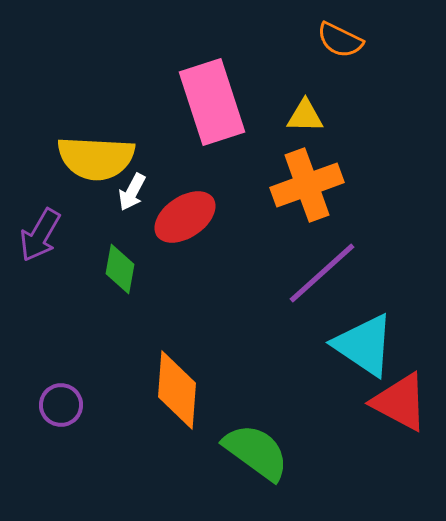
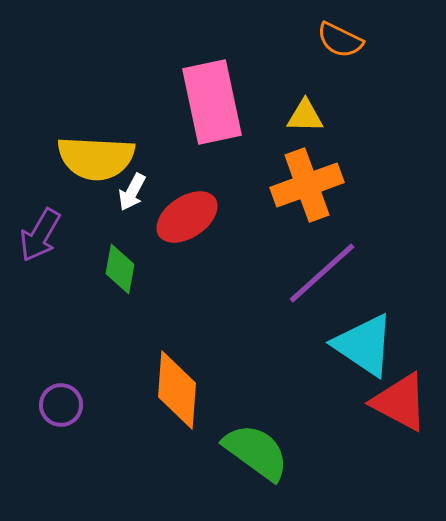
pink rectangle: rotated 6 degrees clockwise
red ellipse: moved 2 px right
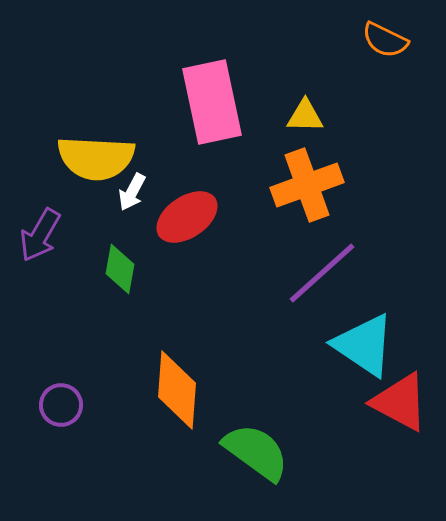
orange semicircle: moved 45 px right
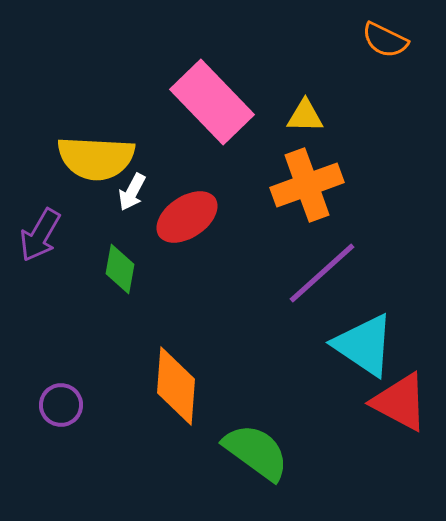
pink rectangle: rotated 32 degrees counterclockwise
orange diamond: moved 1 px left, 4 px up
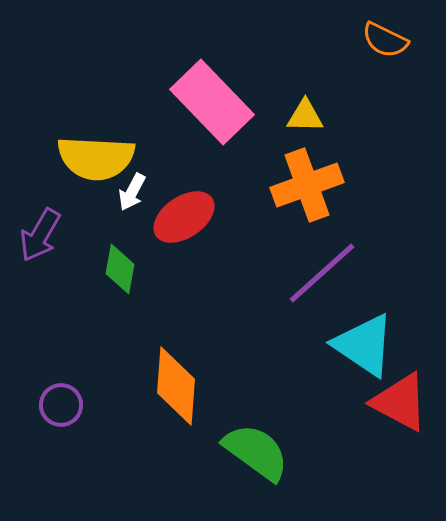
red ellipse: moved 3 px left
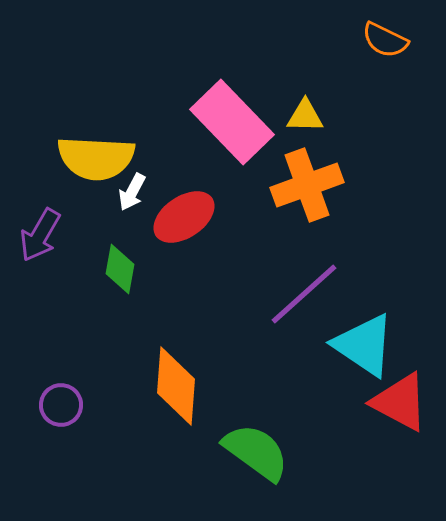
pink rectangle: moved 20 px right, 20 px down
purple line: moved 18 px left, 21 px down
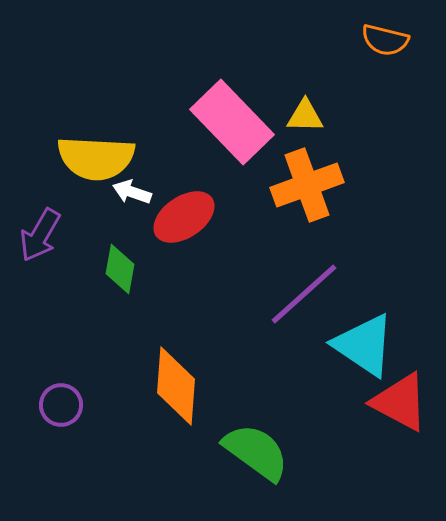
orange semicircle: rotated 12 degrees counterclockwise
white arrow: rotated 81 degrees clockwise
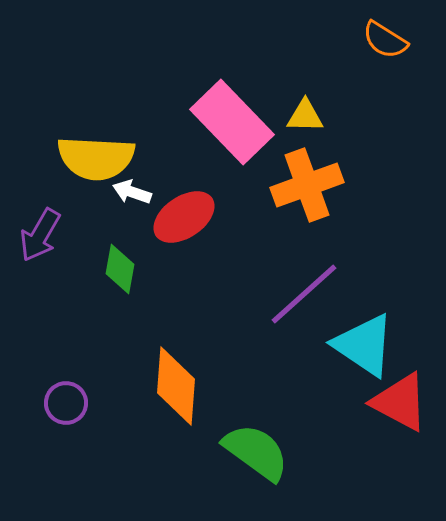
orange semicircle: rotated 18 degrees clockwise
purple circle: moved 5 px right, 2 px up
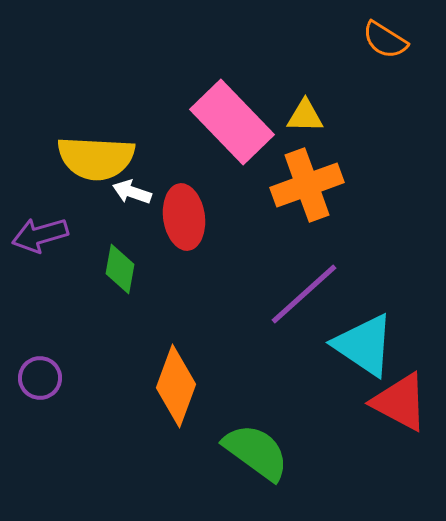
red ellipse: rotated 64 degrees counterclockwise
purple arrow: rotated 44 degrees clockwise
orange diamond: rotated 16 degrees clockwise
purple circle: moved 26 px left, 25 px up
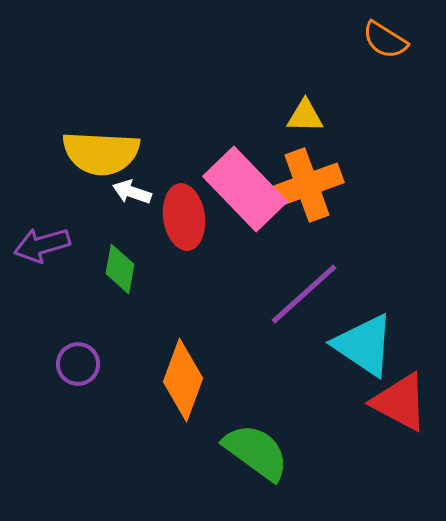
pink rectangle: moved 13 px right, 67 px down
yellow semicircle: moved 5 px right, 5 px up
purple arrow: moved 2 px right, 10 px down
purple circle: moved 38 px right, 14 px up
orange diamond: moved 7 px right, 6 px up
